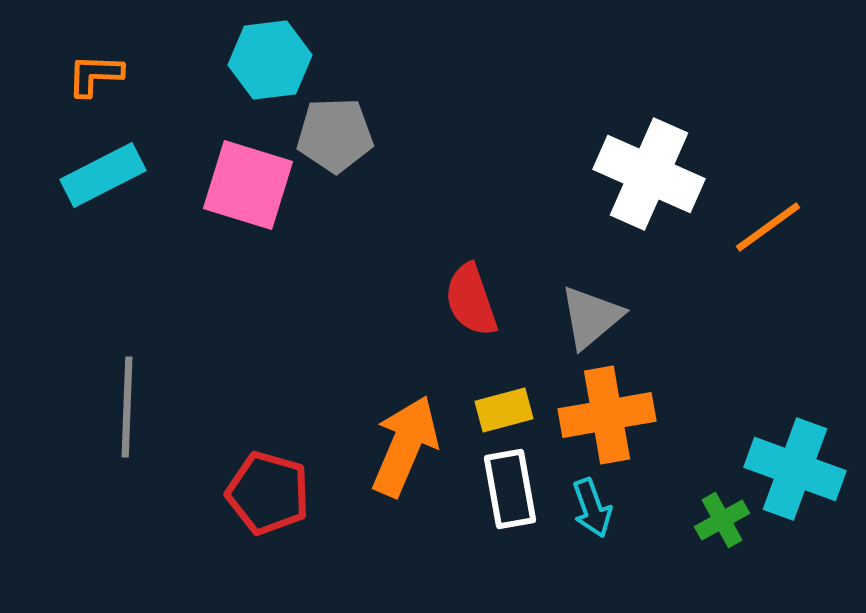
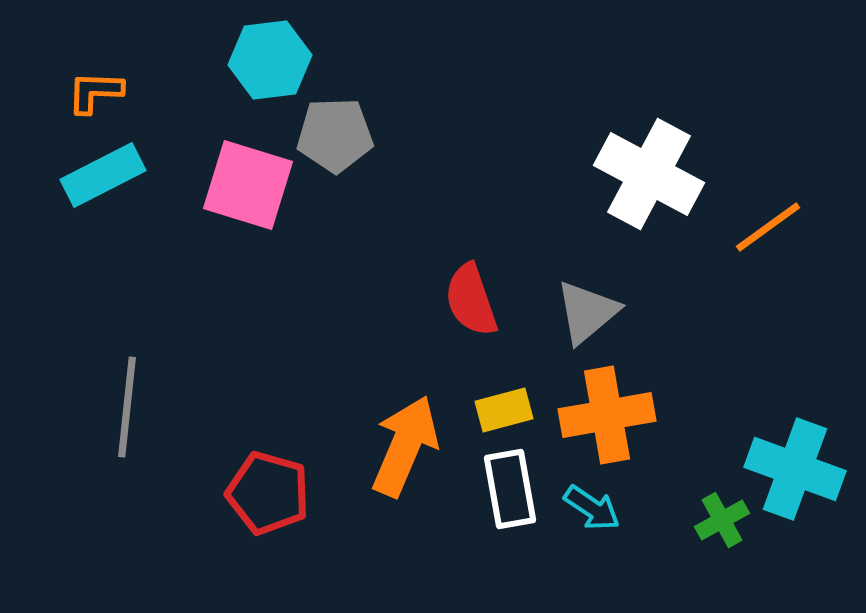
orange L-shape: moved 17 px down
white cross: rotated 4 degrees clockwise
gray triangle: moved 4 px left, 5 px up
gray line: rotated 4 degrees clockwise
cyan arrow: rotated 36 degrees counterclockwise
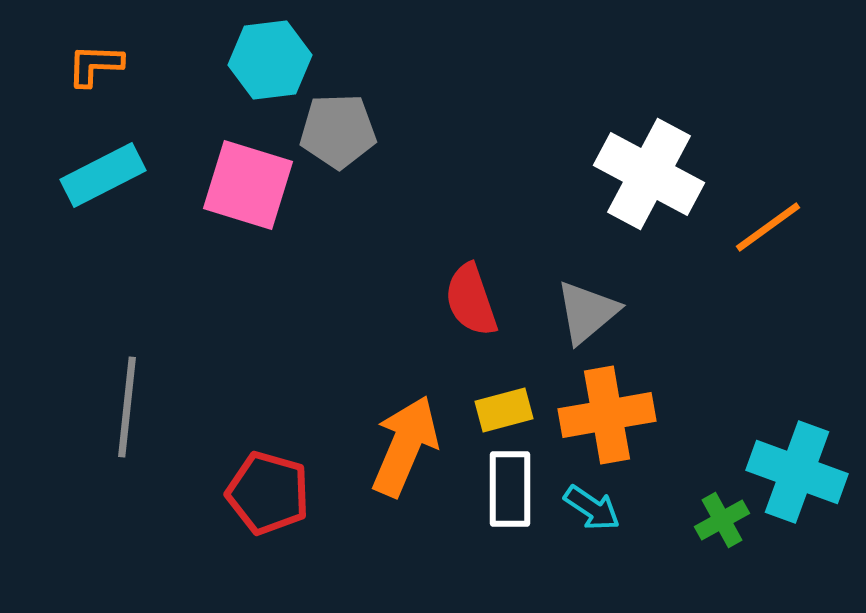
orange L-shape: moved 27 px up
gray pentagon: moved 3 px right, 4 px up
cyan cross: moved 2 px right, 3 px down
white rectangle: rotated 10 degrees clockwise
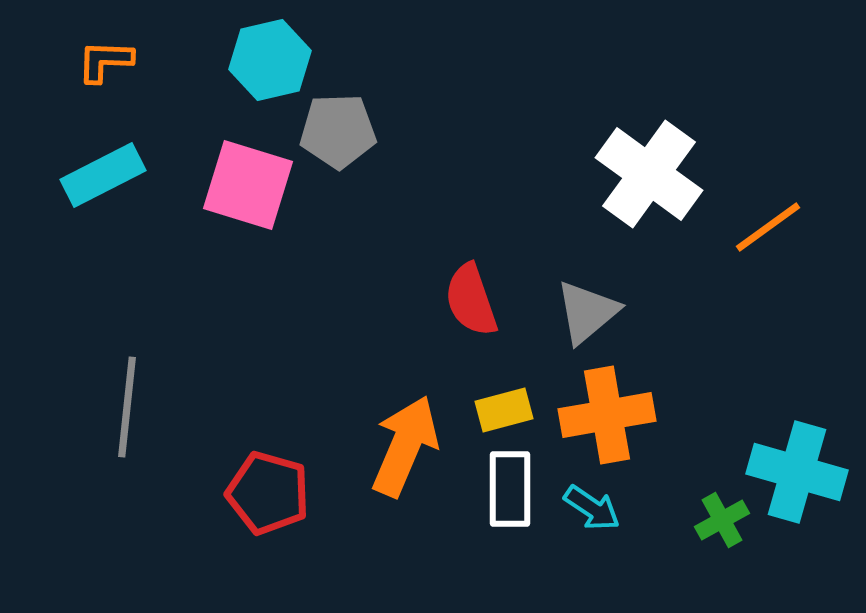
cyan hexagon: rotated 6 degrees counterclockwise
orange L-shape: moved 10 px right, 4 px up
white cross: rotated 8 degrees clockwise
cyan cross: rotated 4 degrees counterclockwise
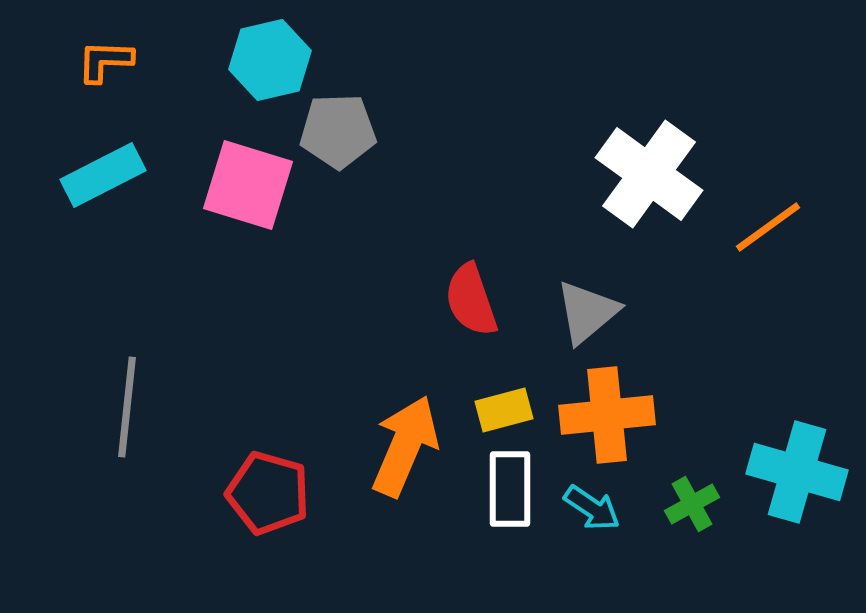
orange cross: rotated 4 degrees clockwise
green cross: moved 30 px left, 16 px up
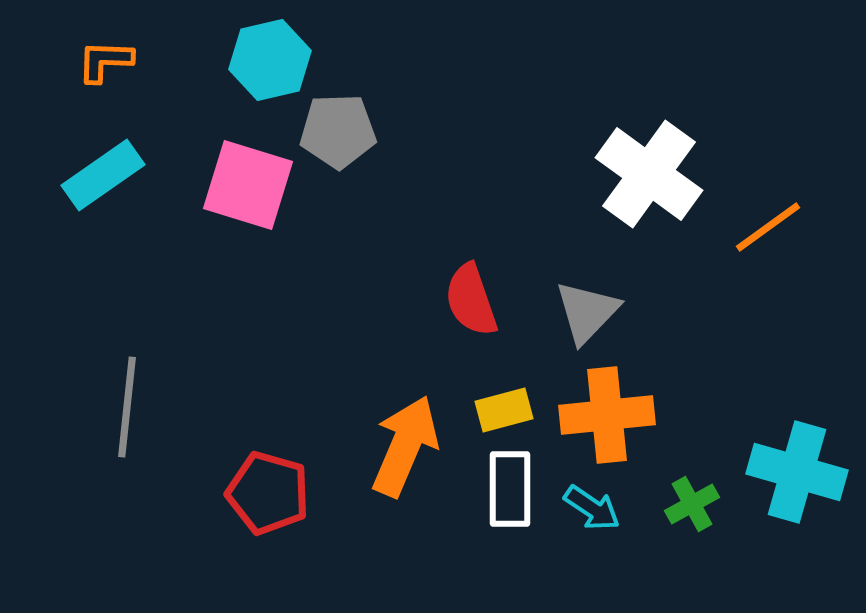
cyan rectangle: rotated 8 degrees counterclockwise
gray triangle: rotated 6 degrees counterclockwise
